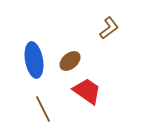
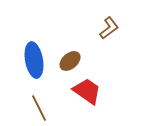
brown line: moved 4 px left, 1 px up
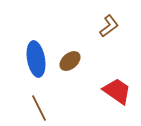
brown L-shape: moved 2 px up
blue ellipse: moved 2 px right, 1 px up
red trapezoid: moved 30 px right
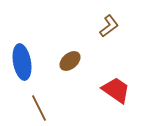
blue ellipse: moved 14 px left, 3 px down
red trapezoid: moved 1 px left, 1 px up
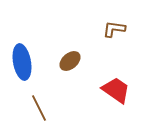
brown L-shape: moved 5 px right, 3 px down; rotated 135 degrees counterclockwise
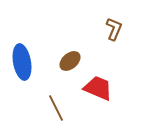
brown L-shape: rotated 105 degrees clockwise
red trapezoid: moved 18 px left, 2 px up; rotated 12 degrees counterclockwise
brown line: moved 17 px right
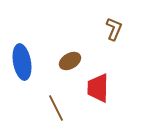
brown ellipse: rotated 10 degrees clockwise
red trapezoid: rotated 112 degrees counterclockwise
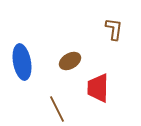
brown L-shape: rotated 15 degrees counterclockwise
brown line: moved 1 px right, 1 px down
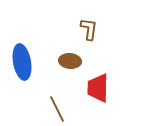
brown L-shape: moved 25 px left
brown ellipse: rotated 35 degrees clockwise
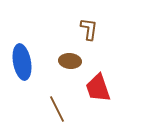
red trapezoid: rotated 20 degrees counterclockwise
